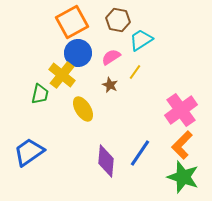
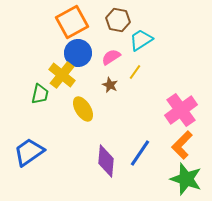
green star: moved 3 px right, 2 px down
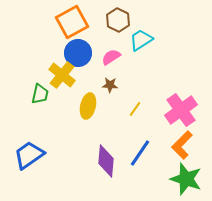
brown hexagon: rotated 15 degrees clockwise
yellow line: moved 37 px down
brown star: rotated 21 degrees counterclockwise
yellow ellipse: moved 5 px right, 3 px up; rotated 45 degrees clockwise
blue trapezoid: moved 3 px down
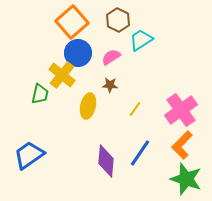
orange square: rotated 12 degrees counterclockwise
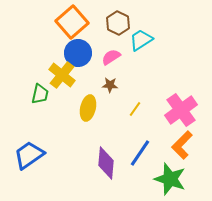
brown hexagon: moved 3 px down
yellow ellipse: moved 2 px down
purple diamond: moved 2 px down
green star: moved 16 px left
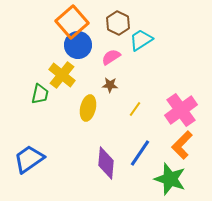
blue circle: moved 8 px up
blue trapezoid: moved 4 px down
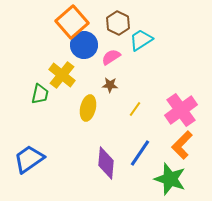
blue circle: moved 6 px right
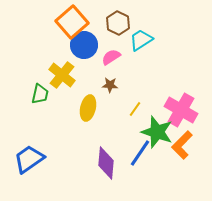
pink cross: rotated 24 degrees counterclockwise
green star: moved 13 px left, 47 px up
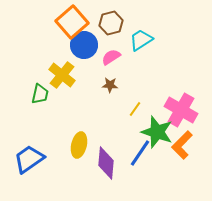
brown hexagon: moved 7 px left; rotated 20 degrees clockwise
yellow ellipse: moved 9 px left, 37 px down
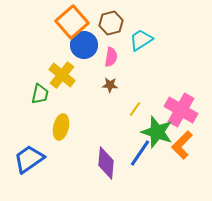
pink semicircle: rotated 132 degrees clockwise
yellow ellipse: moved 18 px left, 18 px up
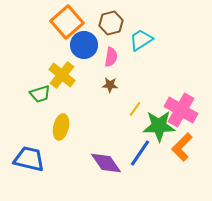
orange square: moved 5 px left
green trapezoid: rotated 60 degrees clockwise
green star: moved 2 px right, 6 px up; rotated 20 degrees counterclockwise
orange L-shape: moved 2 px down
blue trapezoid: rotated 48 degrees clockwise
purple diamond: rotated 40 degrees counterclockwise
